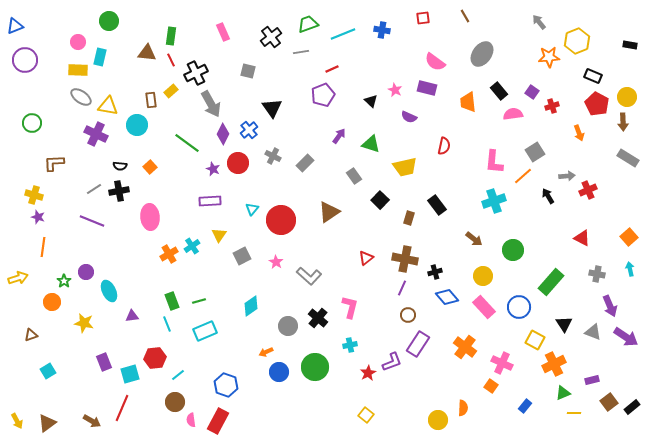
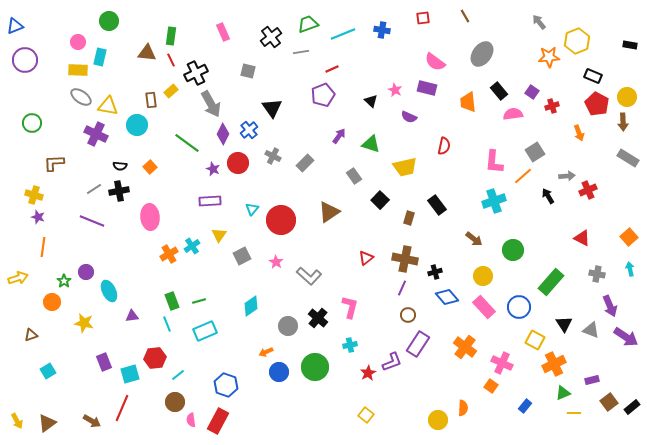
gray triangle at (593, 332): moved 2 px left, 2 px up
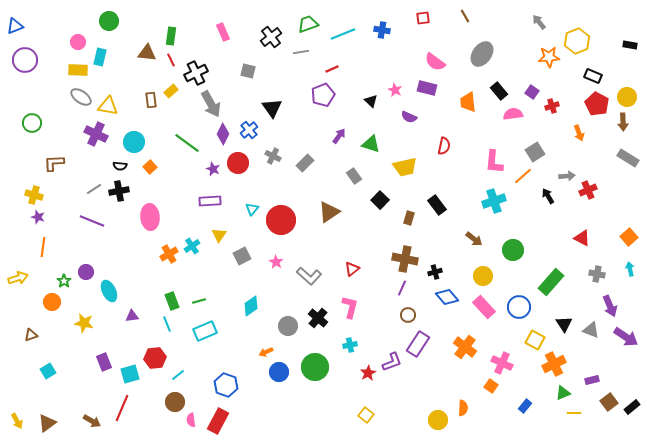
cyan circle at (137, 125): moved 3 px left, 17 px down
red triangle at (366, 258): moved 14 px left, 11 px down
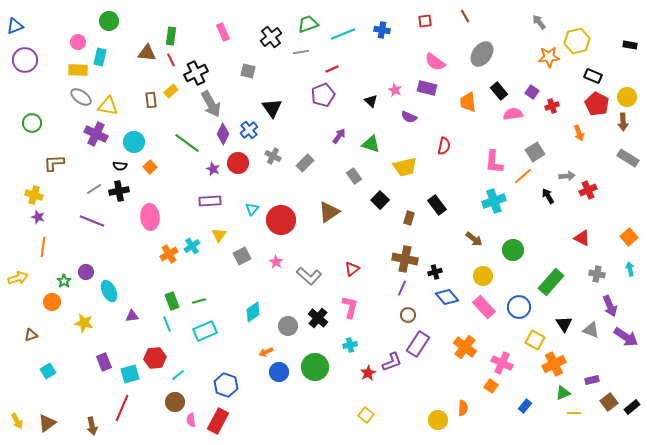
red square at (423, 18): moved 2 px right, 3 px down
yellow hexagon at (577, 41): rotated 10 degrees clockwise
cyan diamond at (251, 306): moved 2 px right, 6 px down
brown arrow at (92, 421): moved 5 px down; rotated 48 degrees clockwise
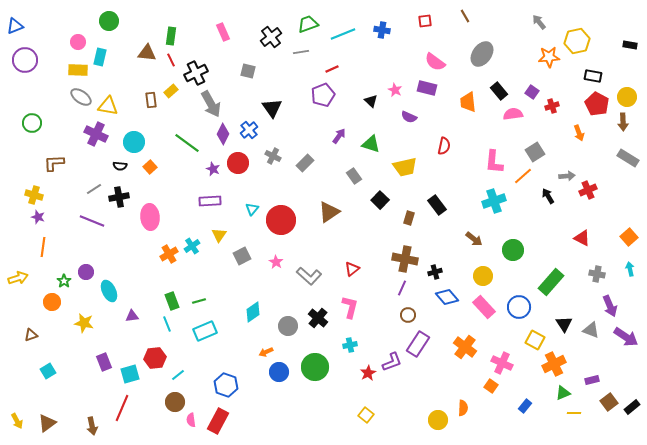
black rectangle at (593, 76): rotated 12 degrees counterclockwise
black cross at (119, 191): moved 6 px down
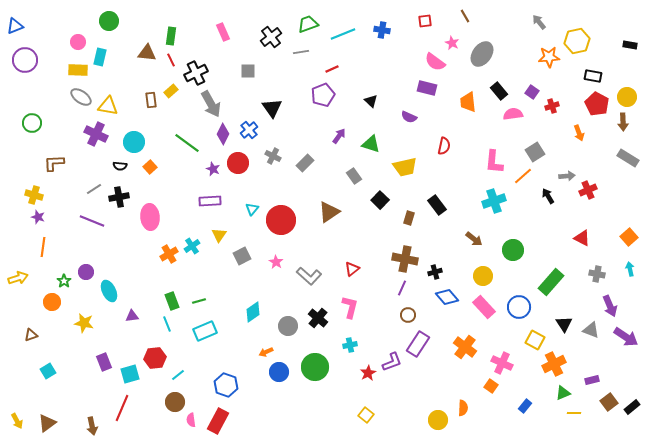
gray square at (248, 71): rotated 14 degrees counterclockwise
pink star at (395, 90): moved 57 px right, 47 px up
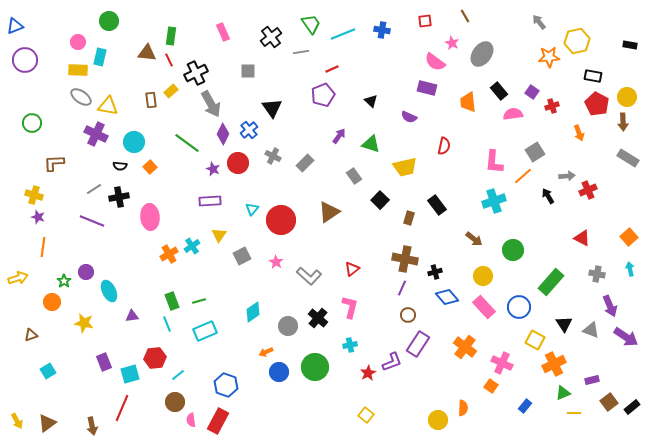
green trapezoid at (308, 24): moved 3 px right; rotated 75 degrees clockwise
red line at (171, 60): moved 2 px left
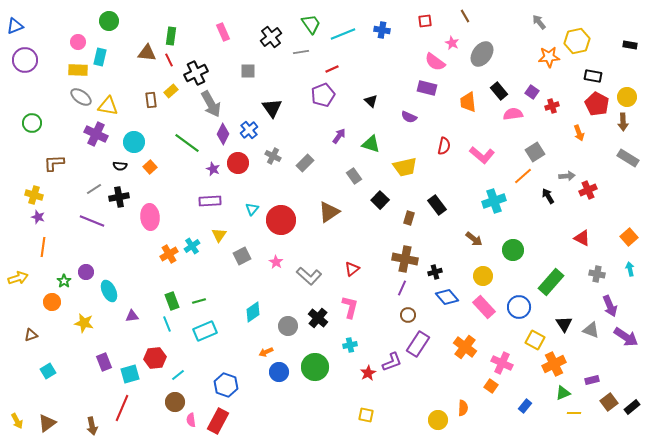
pink L-shape at (494, 162): moved 12 px left, 7 px up; rotated 55 degrees counterclockwise
yellow square at (366, 415): rotated 28 degrees counterclockwise
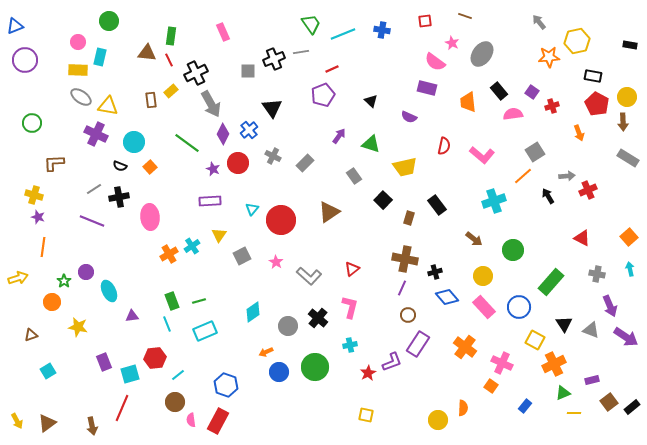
brown line at (465, 16): rotated 40 degrees counterclockwise
black cross at (271, 37): moved 3 px right, 22 px down; rotated 15 degrees clockwise
black semicircle at (120, 166): rotated 16 degrees clockwise
black square at (380, 200): moved 3 px right
yellow star at (84, 323): moved 6 px left, 4 px down
